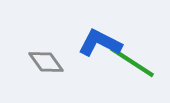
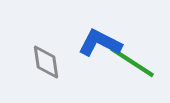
gray diamond: rotated 27 degrees clockwise
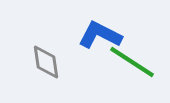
blue L-shape: moved 8 px up
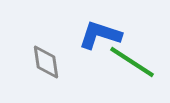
blue L-shape: rotated 9 degrees counterclockwise
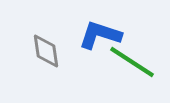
gray diamond: moved 11 px up
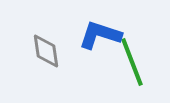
green line: rotated 36 degrees clockwise
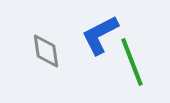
blue L-shape: rotated 45 degrees counterclockwise
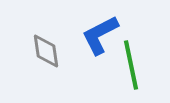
green line: moved 1 px left, 3 px down; rotated 9 degrees clockwise
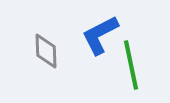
gray diamond: rotated 6 degrees clockwise
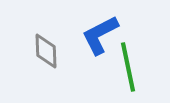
green line: moved 3 px left, 2 px down
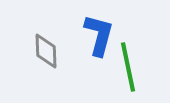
blue L-shape: moved 1 px left; rotated 132 degrees clockwise
